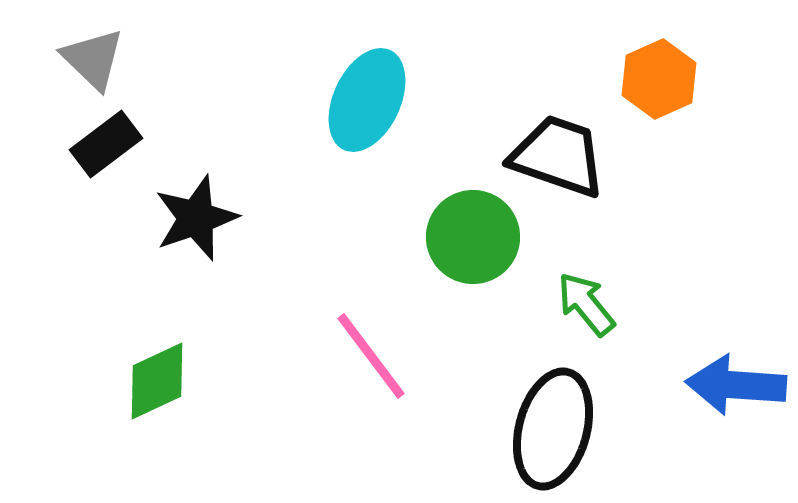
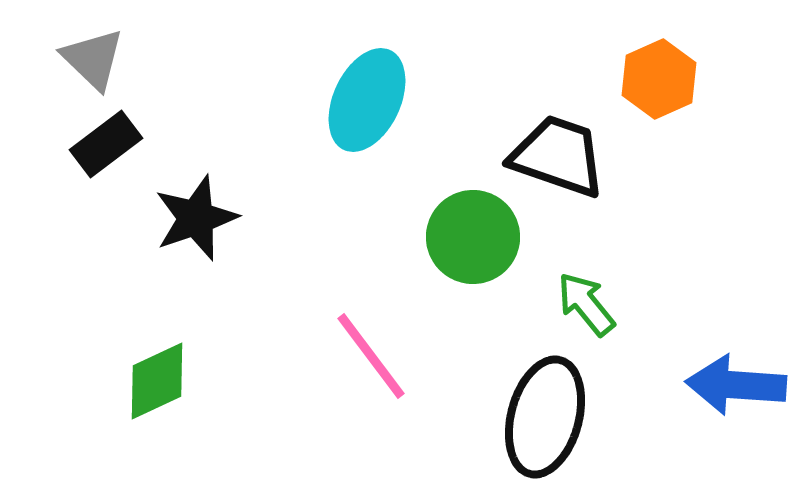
black ellipse: moved 8 px left, 12 px up
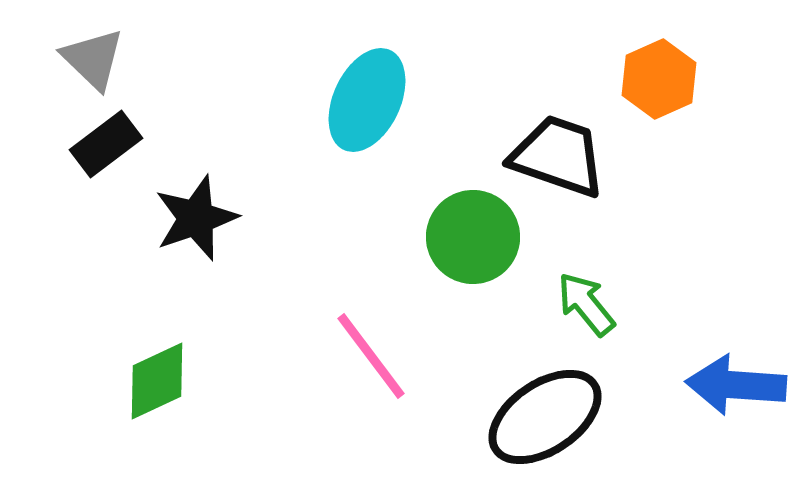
black ellipse: rotated 41 degrees clockwise
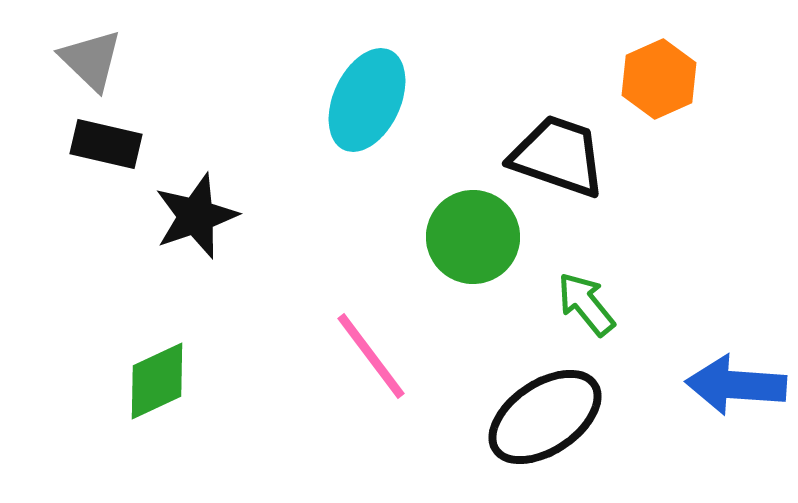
gray triangle: moved 2 px left, 1 px down
black rectangle: rotated 50 degrees clockwise
black star: moved 2 px up
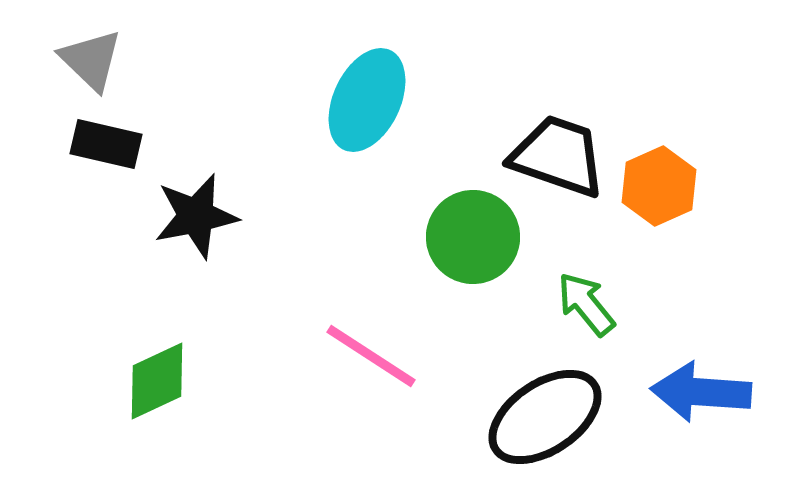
orange hexagon: moved 107 px down
black star: rotated 8 degrees clockwise
pink line: rotated 20 degrees counterclockwise
blue arrow: moved 35 px left, 7 px down
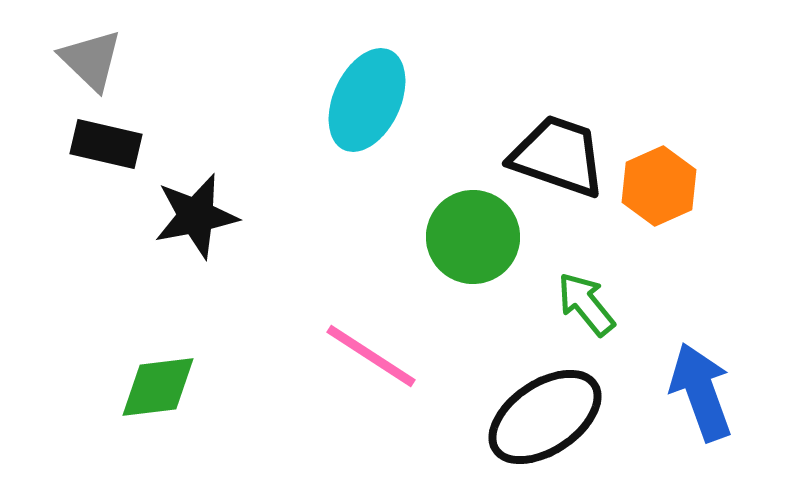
green diamond: moved 1 px right, 6 px down; rotated 18 degrees clockwise
blue arrow: rotated 66 degrees clockwise
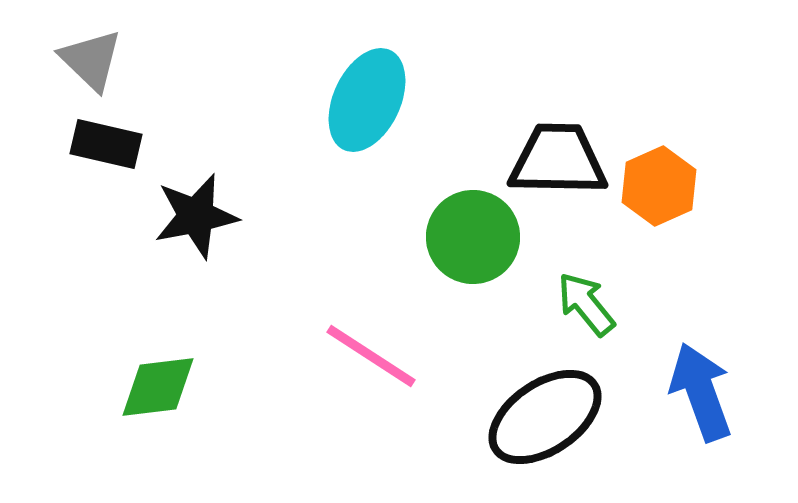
black trapezoid: moved 4 px down; rotated 18 degrees counterclockwise
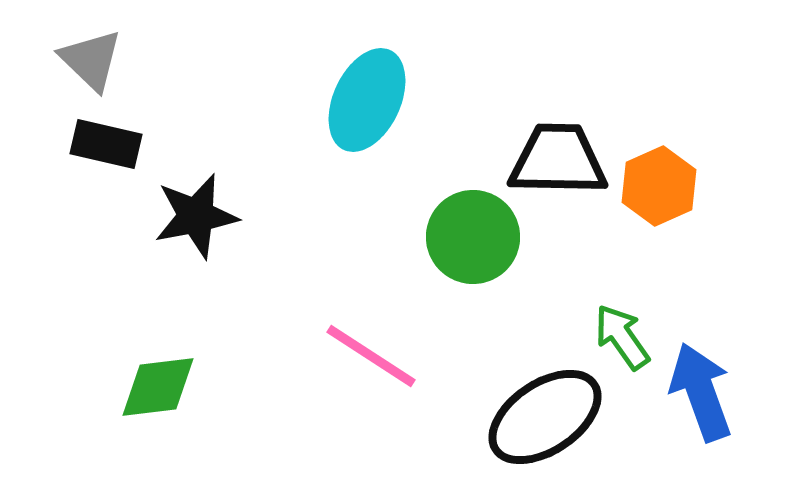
green arrow: moved 36 px right, 33 px down; rotated 4 degrees clockwise
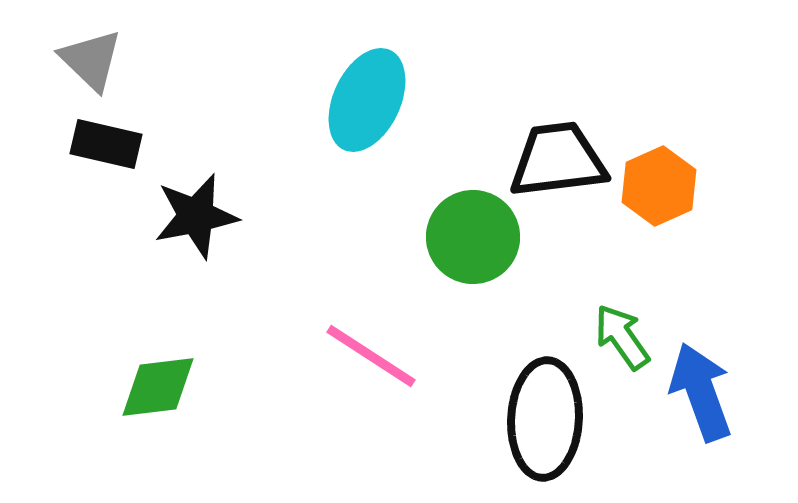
black trapezoid: rotated 8 degrees counterclockwise
black ellipse: moved 2 px down; rotated 53 degrees counterclockwise
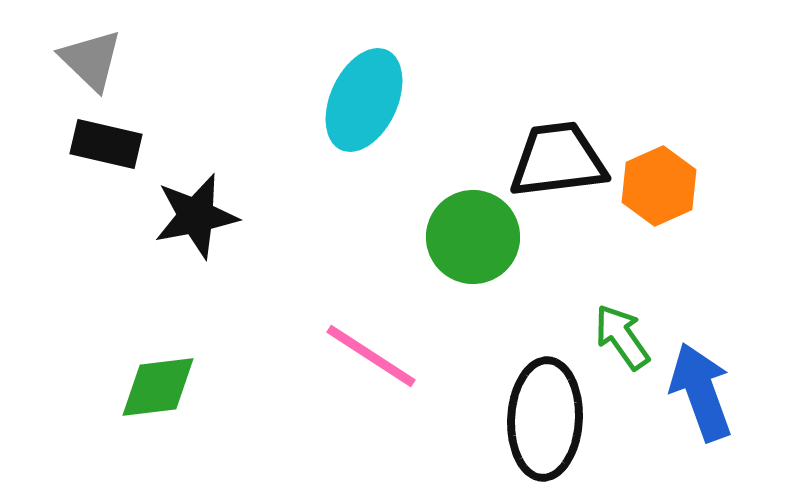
cyan ellipse: moved 3 px left
